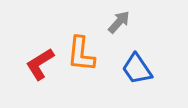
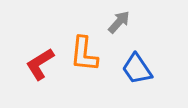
orange L-shape: moved 3 px right
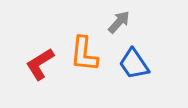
blue trapezoid: moved 3 px left, 5 px up
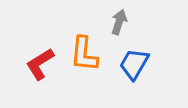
gray arrow: rotated 25 degrees counterclockwise
blue trapezoid: rotated 64 degrees clockwise
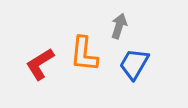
gray arrow: moved 4 px down
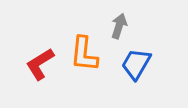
blue trapezoid: moved 2 px right
